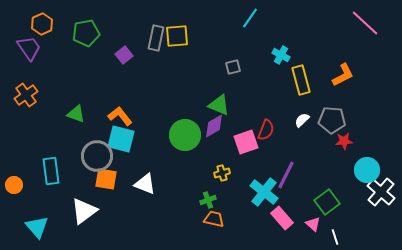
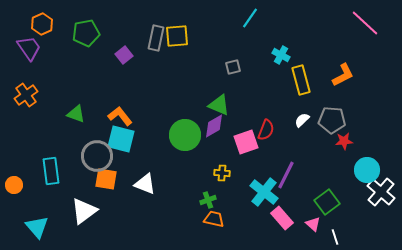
yellow cross at (222, 173): rotated 21 degrees clockwise
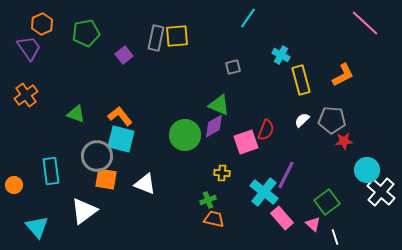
cyan line at (250, 18): moved 2 px left
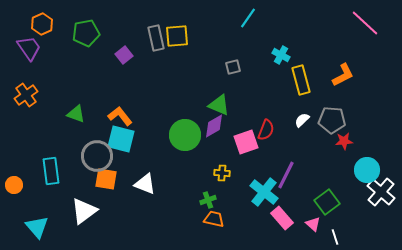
gray rectangle at (156, 38): rotated 25 degrees counterclockwise
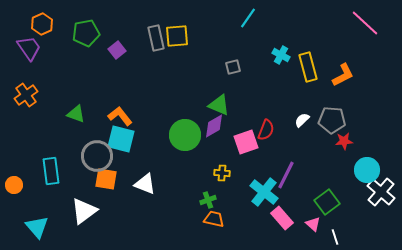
purple square at (124, 55): moved 7 px left, 5 px up
yellow rectangle at (301, 80): moved 7 px right, 13 px up
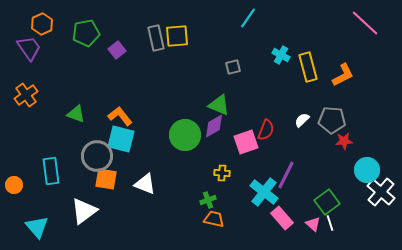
white line at (335, 237): moved 5 px left, 14 px up
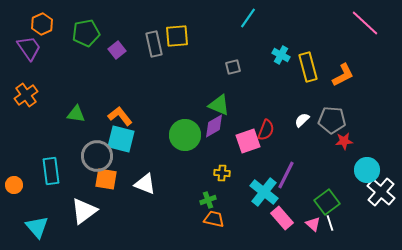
gray rectangle at (156, 38): moved 2 px left, 6 px down
green triangle at (76, 114): rotated 12 degrees counterclockwise
pink square at (246, 142): moved 2 px right, 1 px up
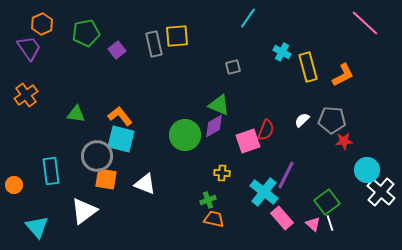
cyan cross at (281, 55): moved 1 px right, 3 px up
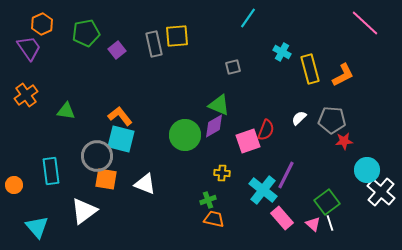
yellow rectangle at (308, 67): moved 2 px right, 2 px down
green triangle at (76, 114): moved 10 px left, 3 px up
white semicircle at (302, 120): moved 3 px left, 2 px up
cyan cross at (264, 192): moved 1 px left, 2 px up
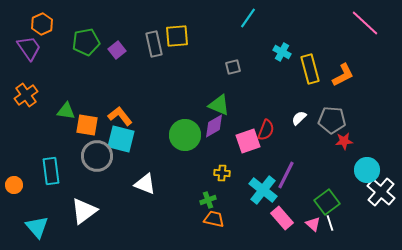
green pentagon at (86, 33): moved 9 px down
orange square at (106, 179): moved 19 px left, 54 px up
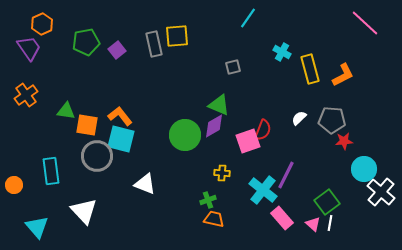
red semicircle at (266, 130): moved 3 px left
cyan circle at (367, 170): moved 3 px left, 1 px up
white triangle at (84, 211): rotated 36 degrees counterclockwise
white line at (330, 223): rotated 28 degrees clockwise
